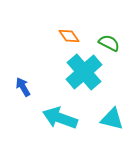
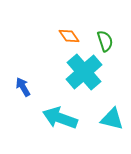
green semicircle: moved 4 px left, 2 px up; rotated 45 degrees clockwise
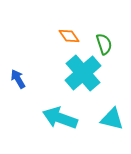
green semicircle: moved 1 px left, 3 px down
cyan cross: moved 1 px left, 1 px down
blue arrow: moved 5 px left, 8 px up
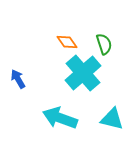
orange diamond: moved 2 px left, 6 px down
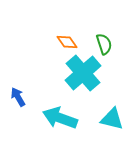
blue arrow: moved 18 px down
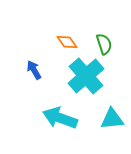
cyan cross: moved 3 px right, 3 px down
blue arrow: moved 16 px right, 27 px up
cyan triangle: rotated 20 degrees counterclockwise
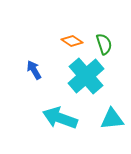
orange diamond: moved 5 px right, 1 px up; rotated 20 degrees counterclockwise
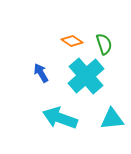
blue arrow: moved 7 px right, 3 px down
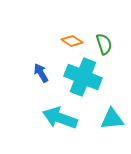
cyan cross: moved 3 px left, 1 px down; rotated 27 degrees counterclockwise
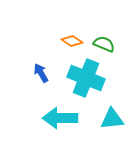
green semicircle: rotated 50 degrees counterclockwise
cyan cross: moved 3 px right, 1 px down
cyan arrow: rotated 20 degrees counterclockwise
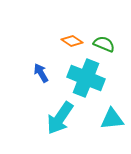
cyan arrow: rotated 56 degrees counterclockwise
